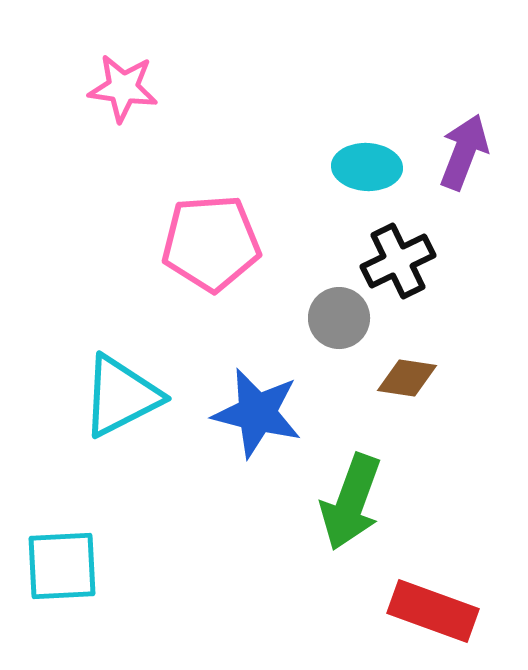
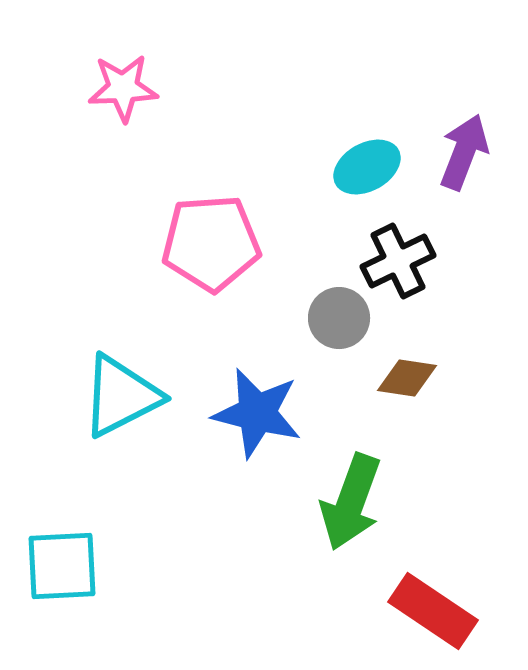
pink star: rotated 10 degrees counterclockwise
cyan ellipse: rotated 32 degrees counterclockwise
red rectangle: rotated 14 degrees clockwise
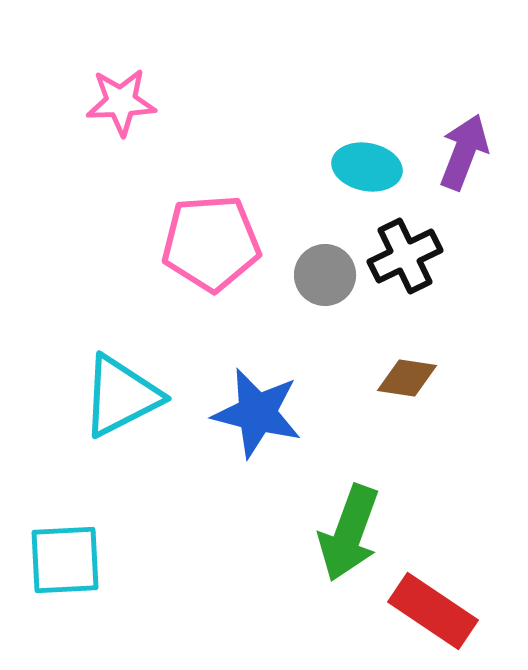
pink star: moved 2 px left, 14 px down
cyan ellipse: rotated 40 degrees clockwise
black cross: moved 7 px right, 5 px up
gray circle: moved 14 px left, 43 px up
green arrow: moved 2 px left, 31 px down
cyan square: moved 3 px right, 6 px up
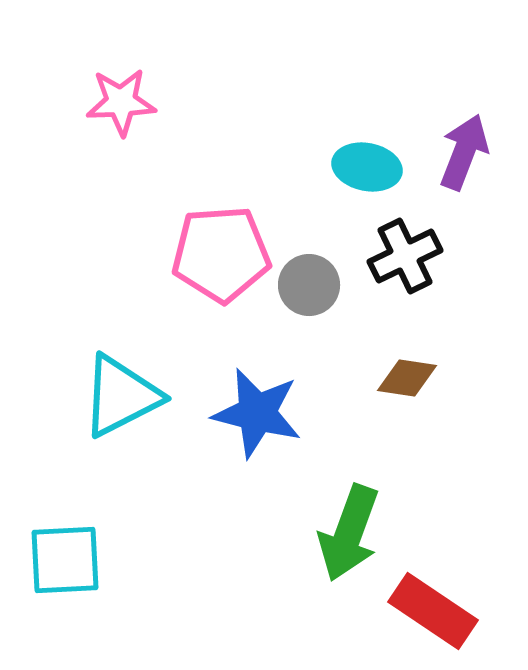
pink pentagon: moved 10 px right, 11 px down
gray circle: moved 16 px left, 10 px down
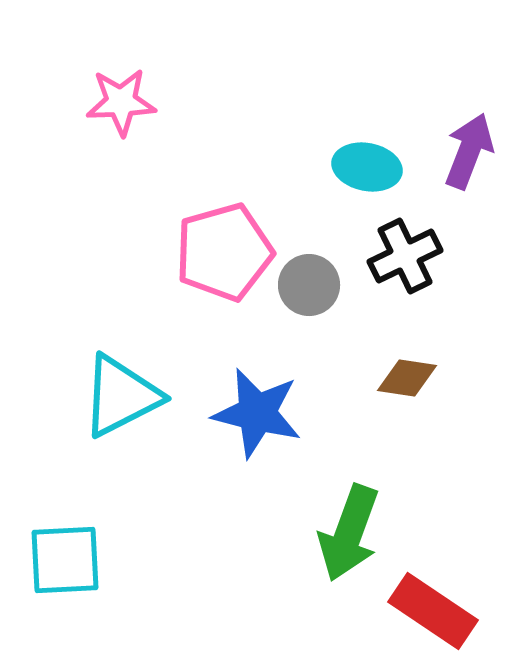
purple arrow: moved 5 px right, 1 px up
pink pentagon: moved 3 px right, 2 px up; rotated 12 degrees counterclockwise
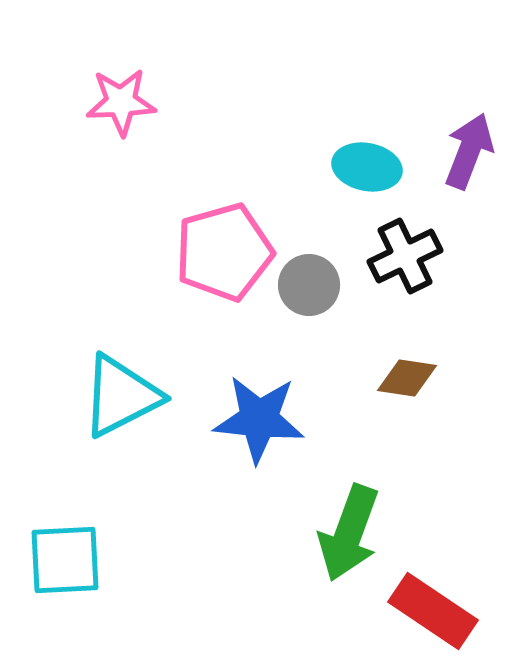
blue star: moved 2 px right, 6 px down; rotated 8 degrees counterclockwise
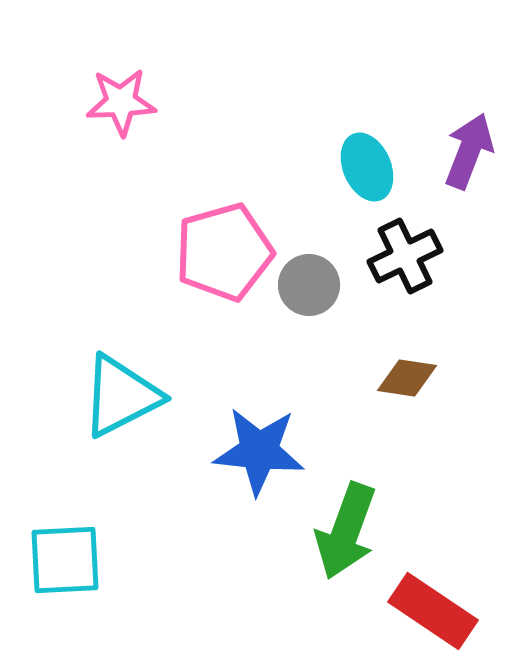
cyan ellipse: rotated 56 degrees clockwise
blue star: moved 32 px down
green arrow: moved 3 px left, 2 px up
